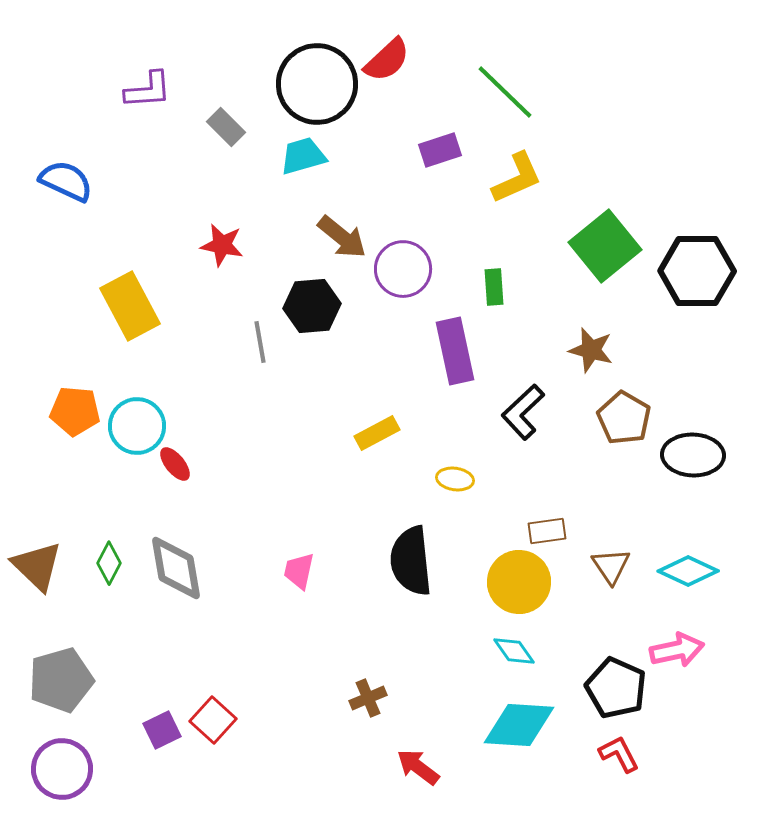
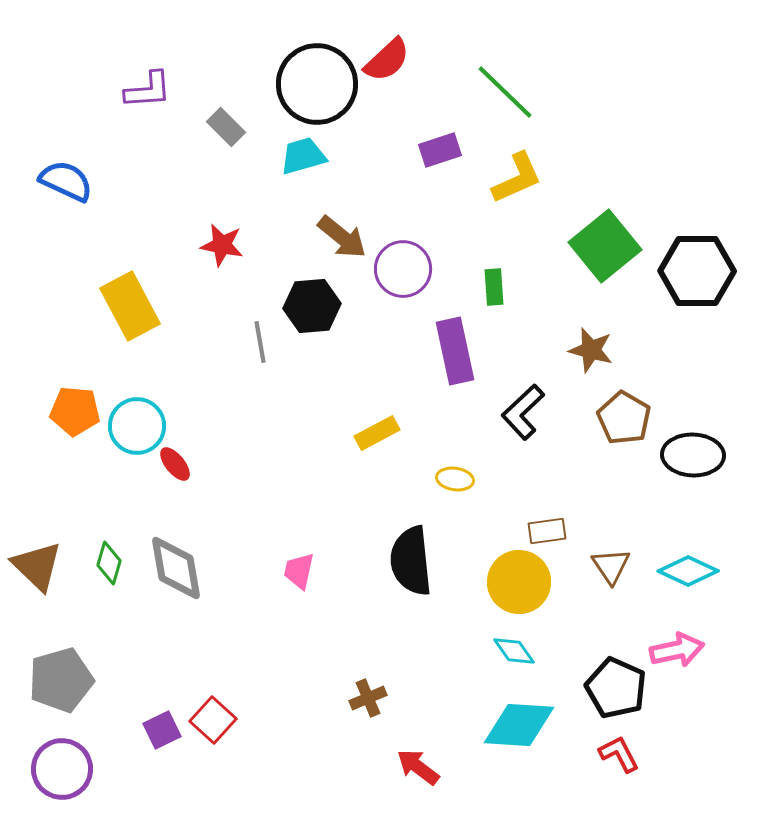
green diamond at (109, 563): rotated 12 degrees counterclockwise
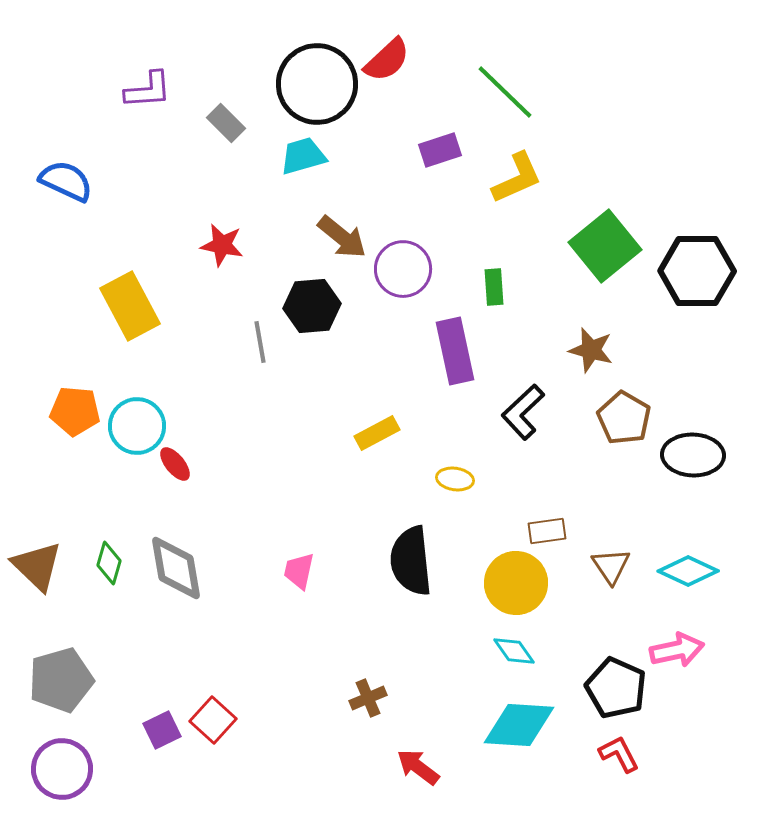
gray rectangle at (226, 127): moved 4 px up
yellow circle at (519, 582): moved 3 px left, 1 px down
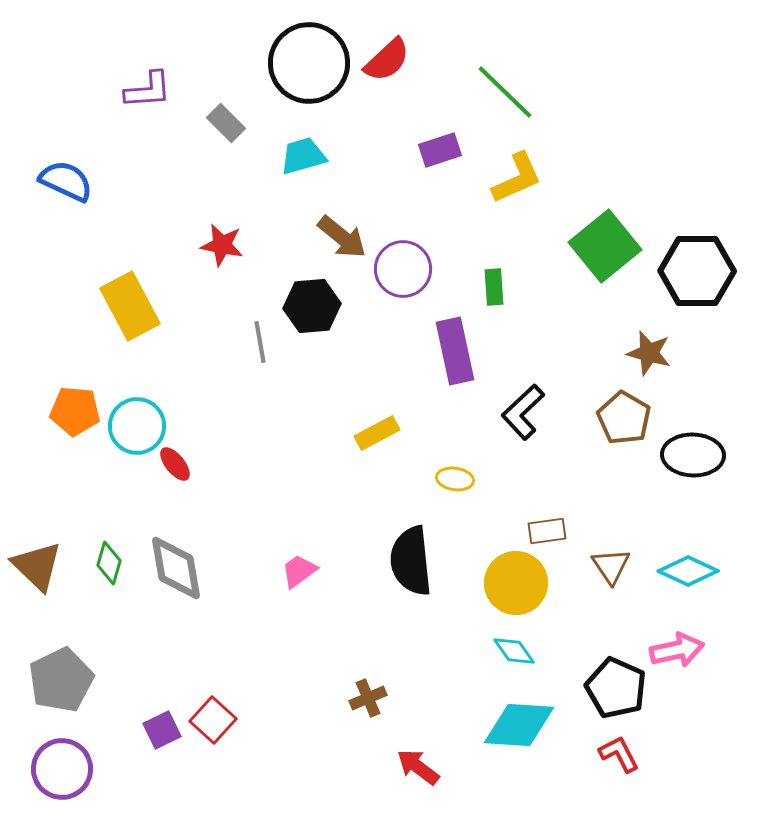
black circle at (317, 84): moved 8 px left, 21 px up
brown star at (591, 350): moved 58 px right, 3 px down
pink trapezoid at (299, 571): rotated 42 degrees clockwise
gray pentagon at (61, 680): rotated 10 degrees counterclockwise
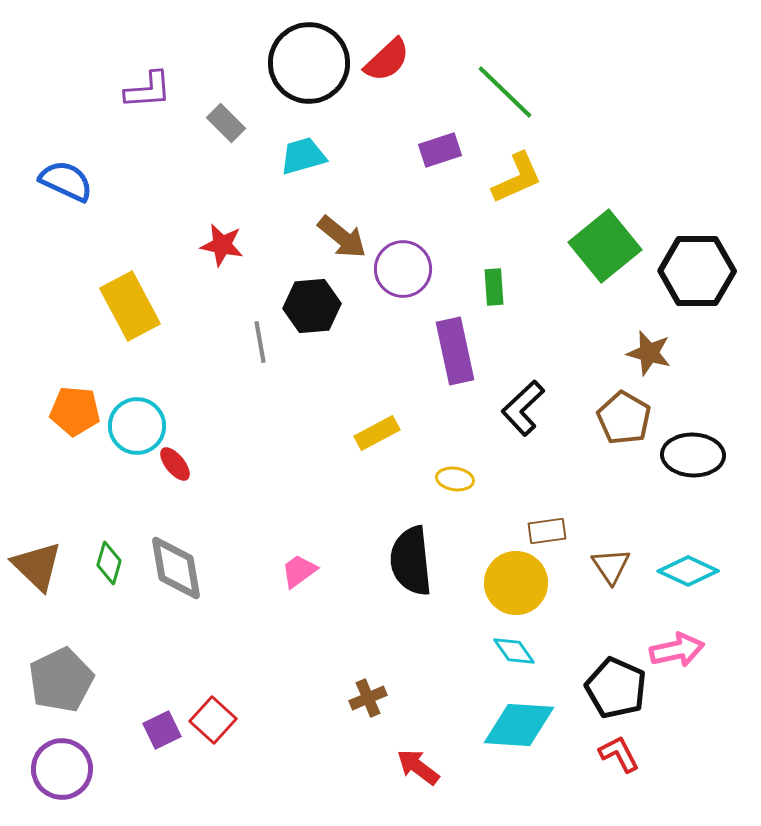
black L-shape at (523, 412): moved 4 px up
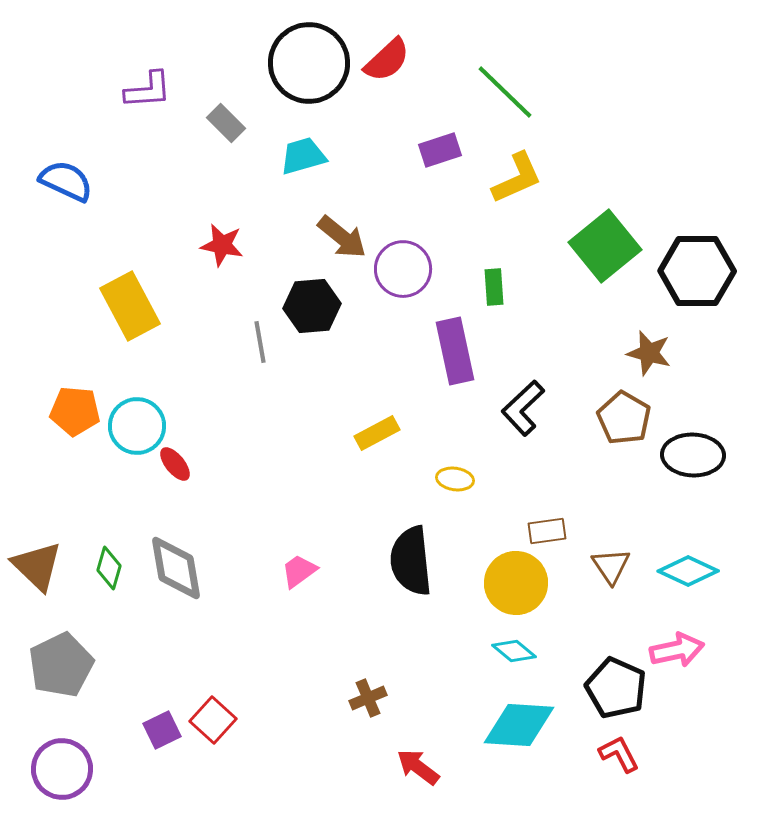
green diamond at (109, 563): moved 5 px down
cyan diamond at (514, 651): rotated 15 degrees counterclockwise
gray pentagon at (61, 680): moved 15 px up
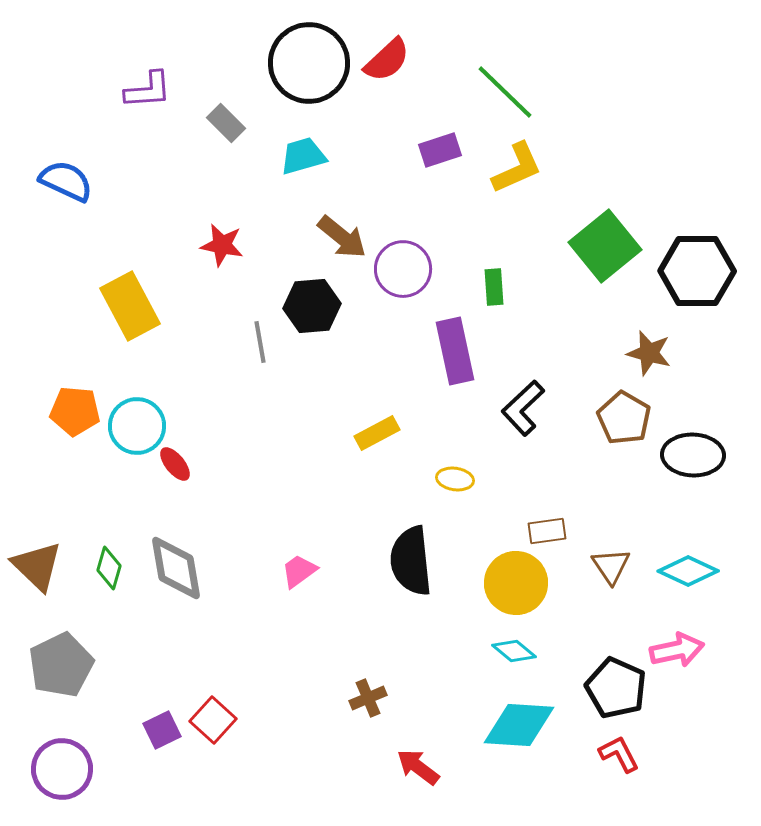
yellow L-shape at (517, 178): moved 10 px up
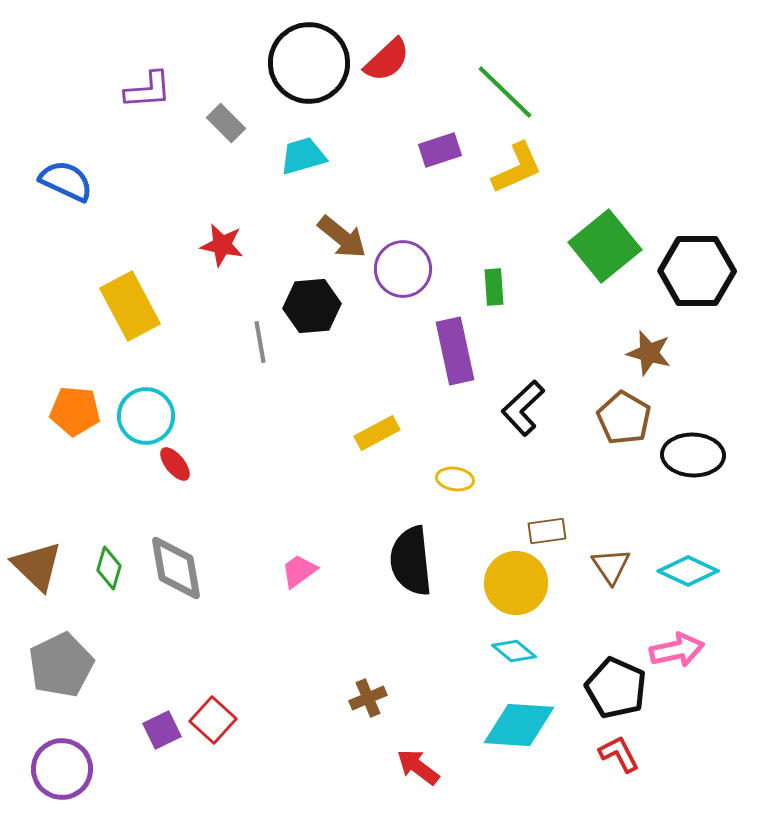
cyan circle at (137, 426): moved 9 px right, 10 px up
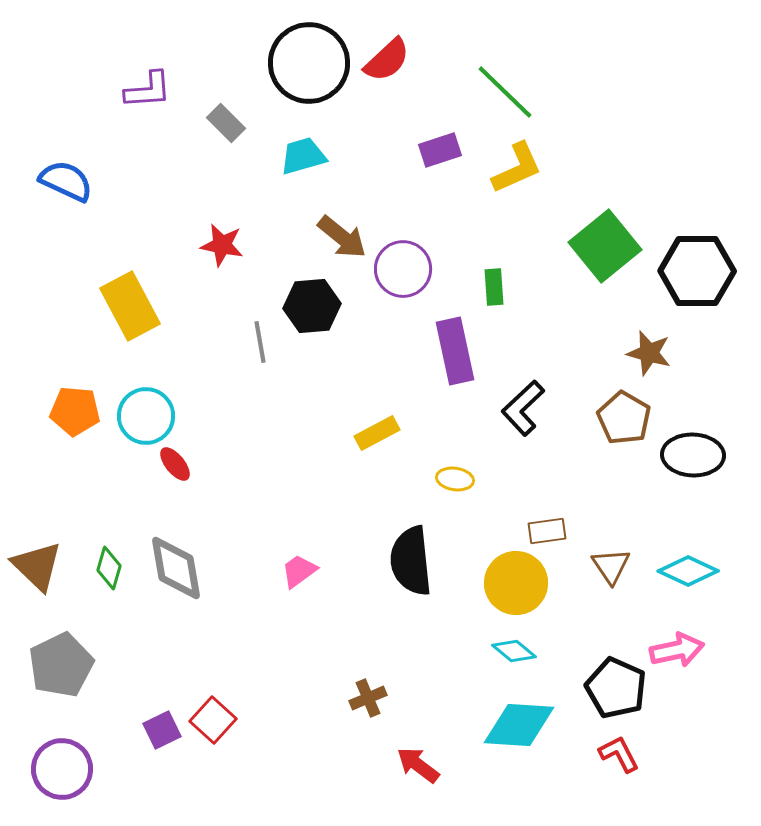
red arrow at (418, 767): moved 2 px up
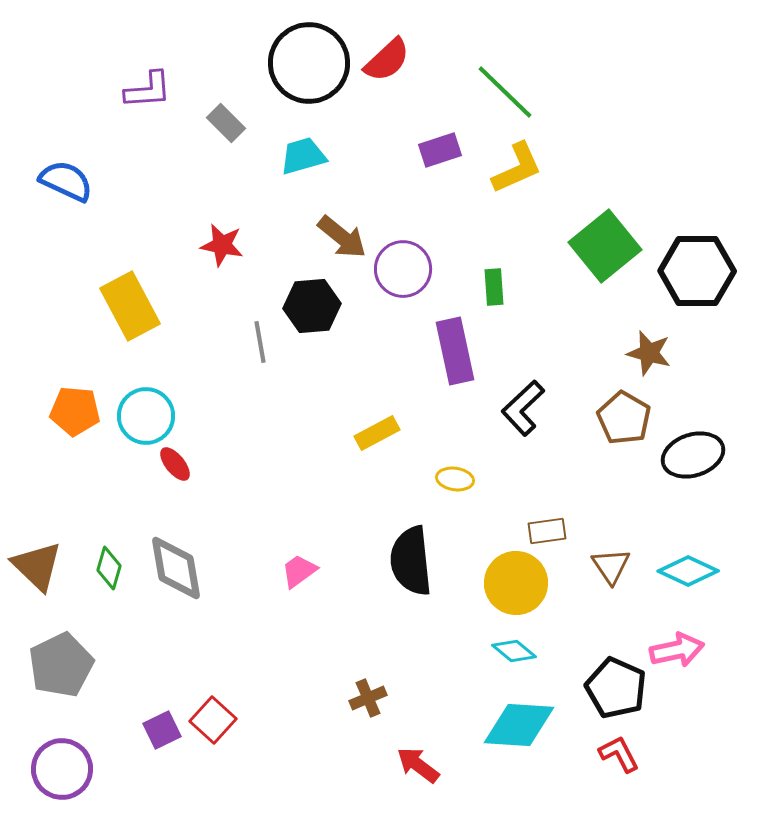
black ellipse at (693, 455): rotated 20 degrees counterclockwise
